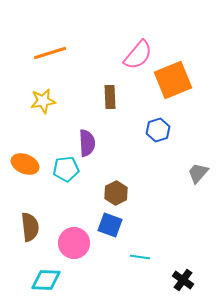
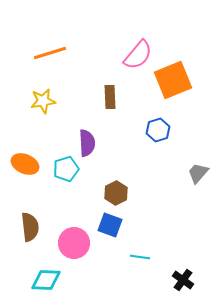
cyan pentagon: rotated 10 degrees counterclockwise
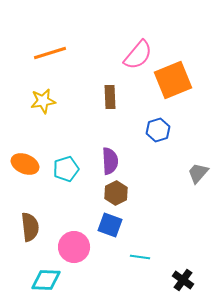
purple semicircle: moved 23 px right, 18 px down
pink circle: moved 4 px down
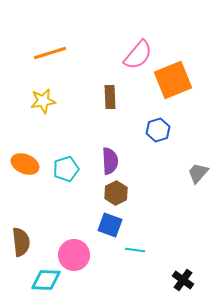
brown semicircle: moved 9 px left, 15 px down
pink circle: moved 8 px down
cyan line: moved 5 px left, 7 px up
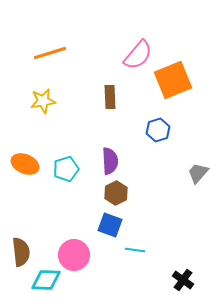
brown semicircle: moved 10 px down
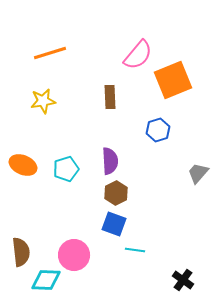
orange ellipse: moved 2 px left, 1 px down
blue square: moved 4 px right, 1 px up
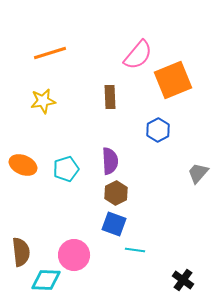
blue hexagon: rotated 10 degrees counterclockwise
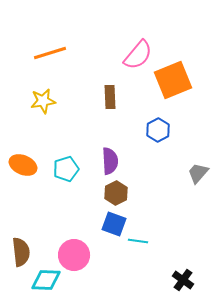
cyan line: moved 3 px right, 9 px up
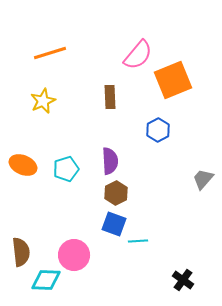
yellow star: rotated 15 degrees counterclockwise
gray trapezoid: moved 5 px right, 6 px down
cyan line: rotated 12 degrees counterclockwise
